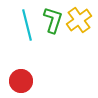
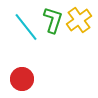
cyan line: moved 1 px left, 2 px down; rotated 24 degrees counterclockwise
red circle: moved 1 px right, 2 px up
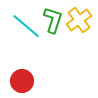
cyan line: moved 1 px up; rotated 12 degrees counterclockwise
red circle: moved 2 px down
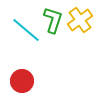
yellow cross: moved 1 px right
cyan line: moved 4 px down
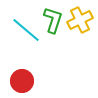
yellow cross: rotated 10 degrees clockwise
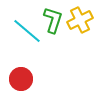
cyan line: moved 1 px right, 1 px down
red circle: moved 1 px left, 2 px up
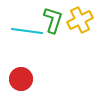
cyan line: rotated 32 degrees counterclockwise
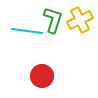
red circle: moved 21 px right, 3 px up
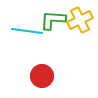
green L-shape: rotated 104 degrees counterclockwise
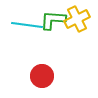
yellow cross: moved 3 px left, 1 px up
cyan line: moved 6 px up
